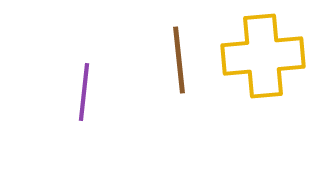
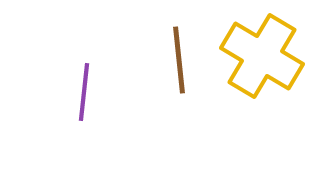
yellow cross: moved 1 px left; rotated 36 degrees clockwise
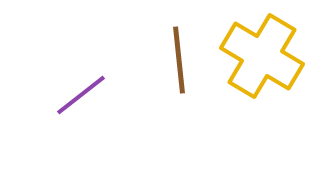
purple line: moved 3 px left, 3 px down; rotated 46 degrees clockwise
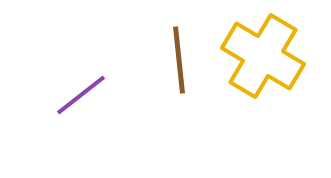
yellow cross: moved 1 px right
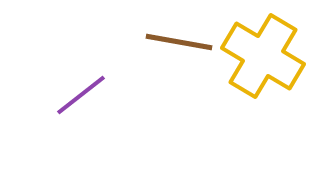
brown line: moved 18 px up; rotated 74 degrees counterclockwise
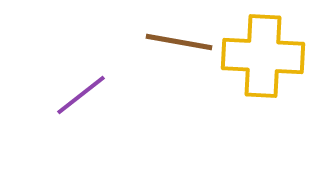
yellow cross: rotated 28 degrees counterclockwise
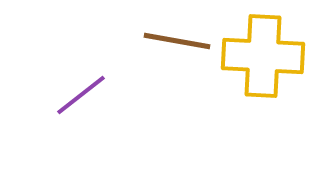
brown line: moved 2 px left, 1 px up
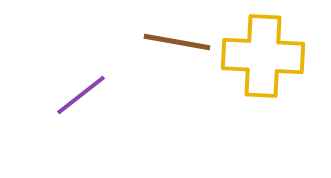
brown line: moved 1 px down
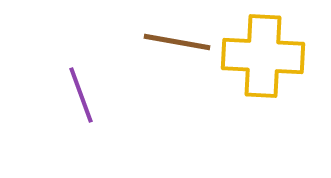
purple line: rotated 72 degrees counterclockwise
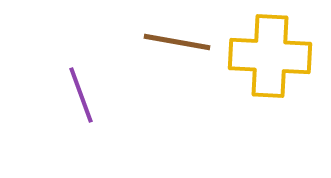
yellow cross: moved 7 px right
